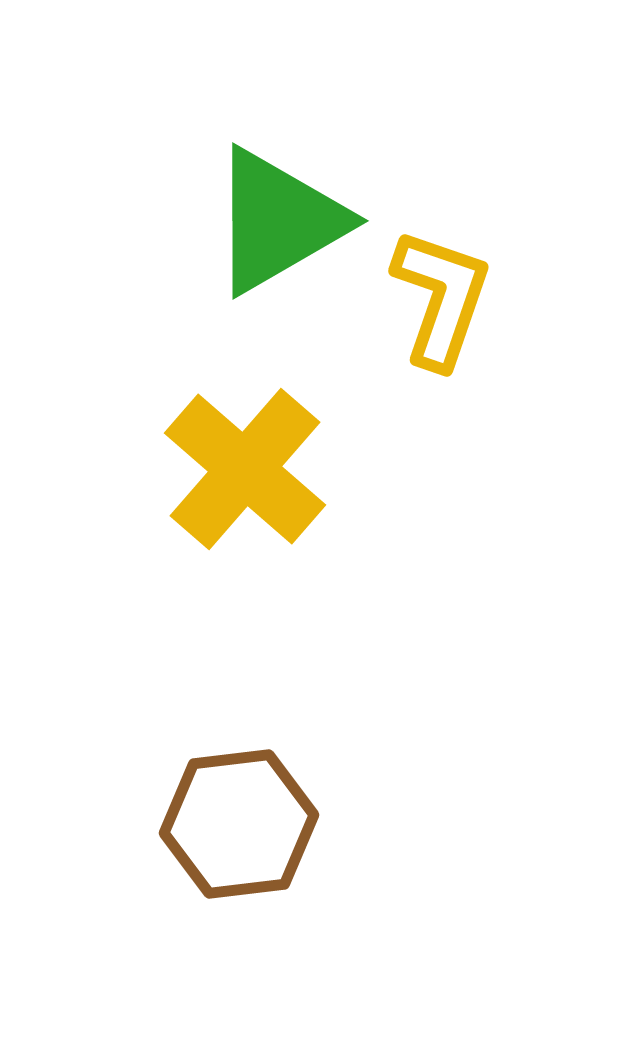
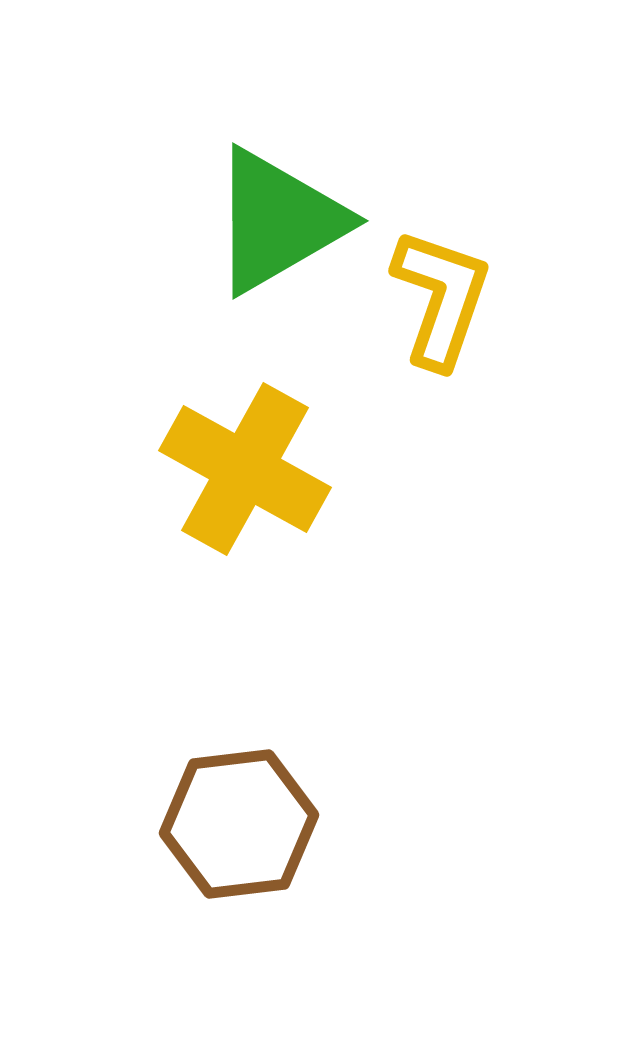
yellow cross: rotated 12 degrees counterclockwise
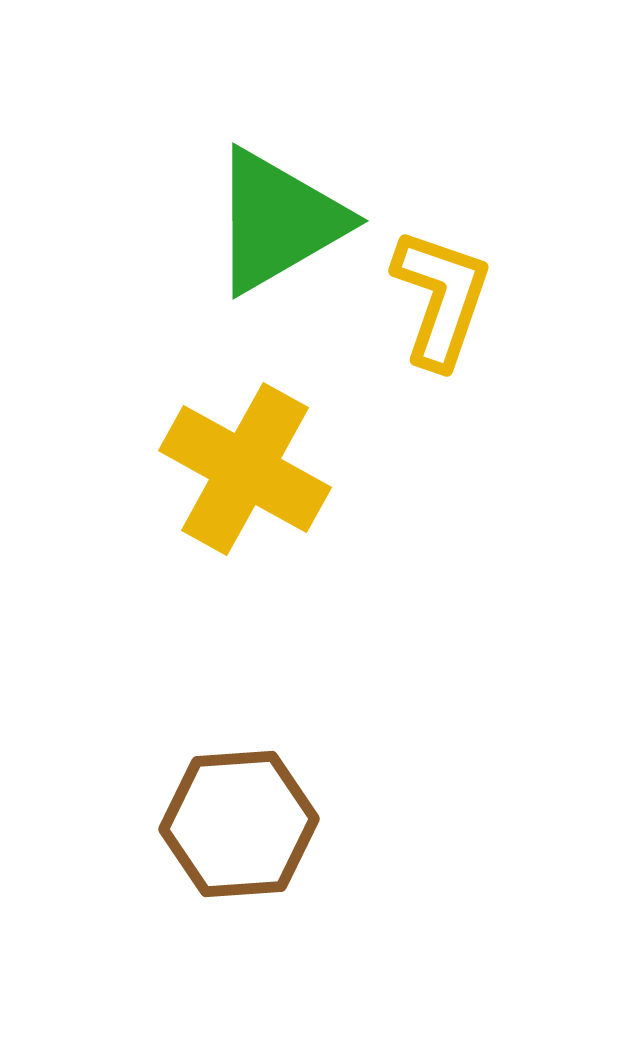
brown hexagon: rotated 3 degrees clockwise
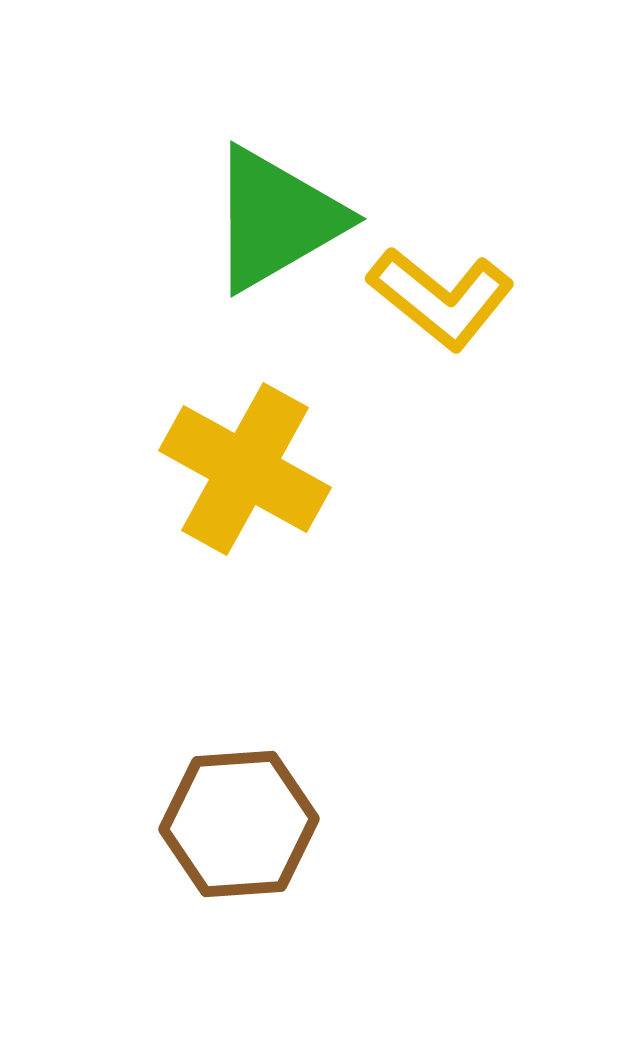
green triangle: moved 2 px left, 2 px up
yellow L-shape: rotated 110 degrees clockwise
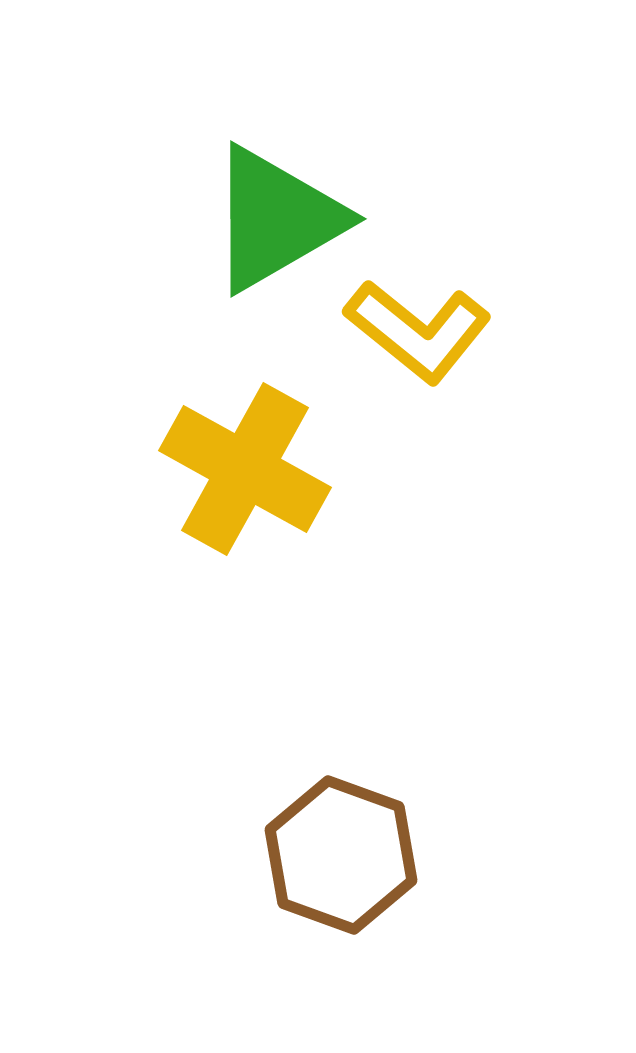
yellow L-shape: moved 23 px left, 33 px down
brown hexagon: moved 102 px right, 31 px down; rotated 24 degrees clockwise
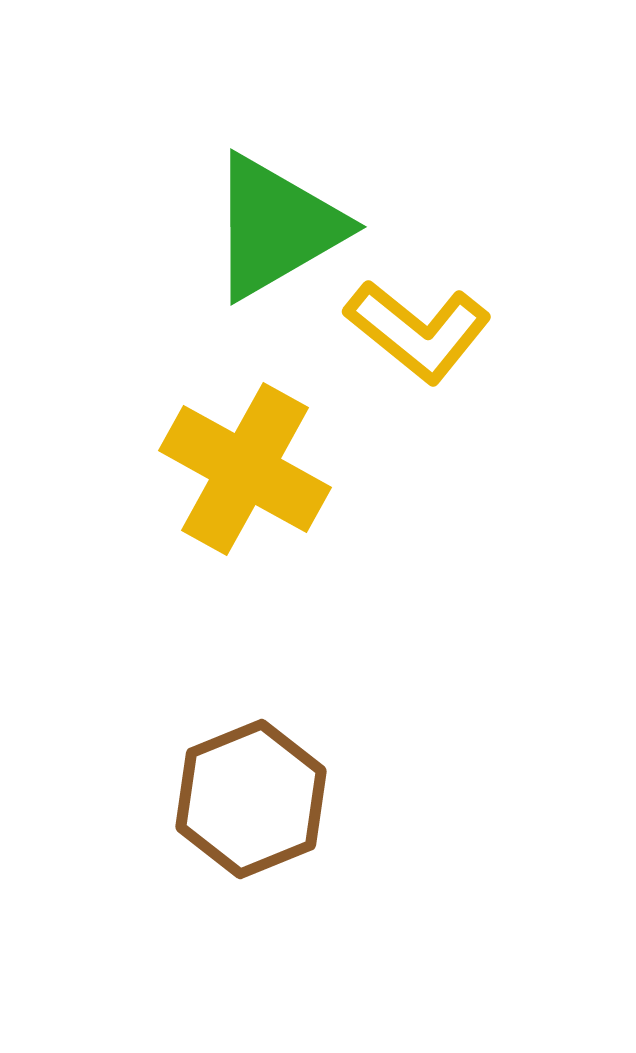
green triangle: moved 8 px down
brown hexagon: moved 90 px left, 56 px up; rotated 18 degrees clockwise
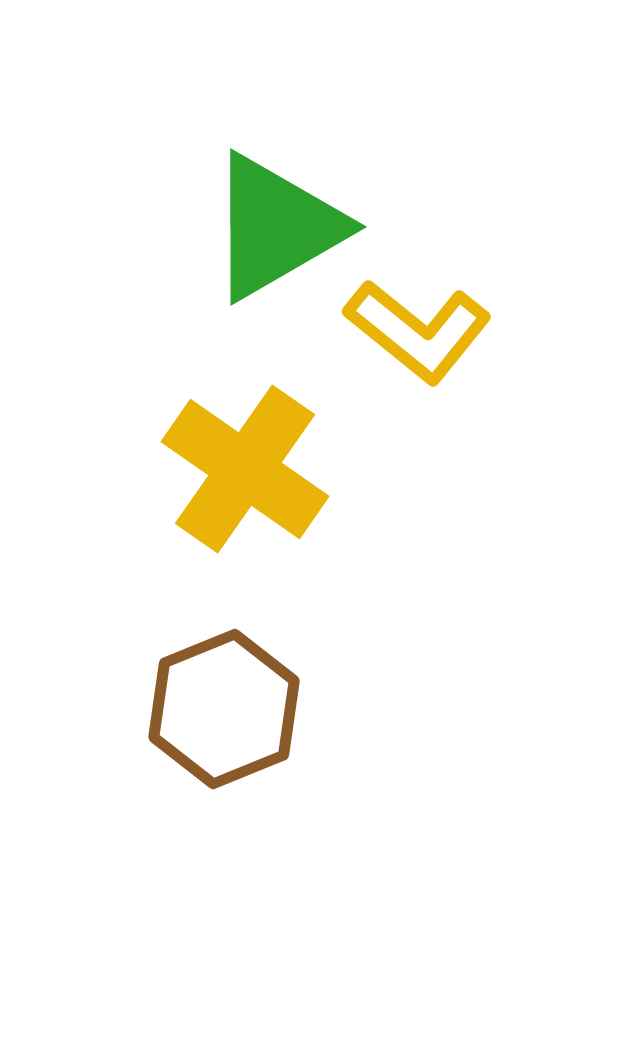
yellow cross: rotated 6 degrees clockwise
brown hexagon: moved 27 px left, 90 px up
